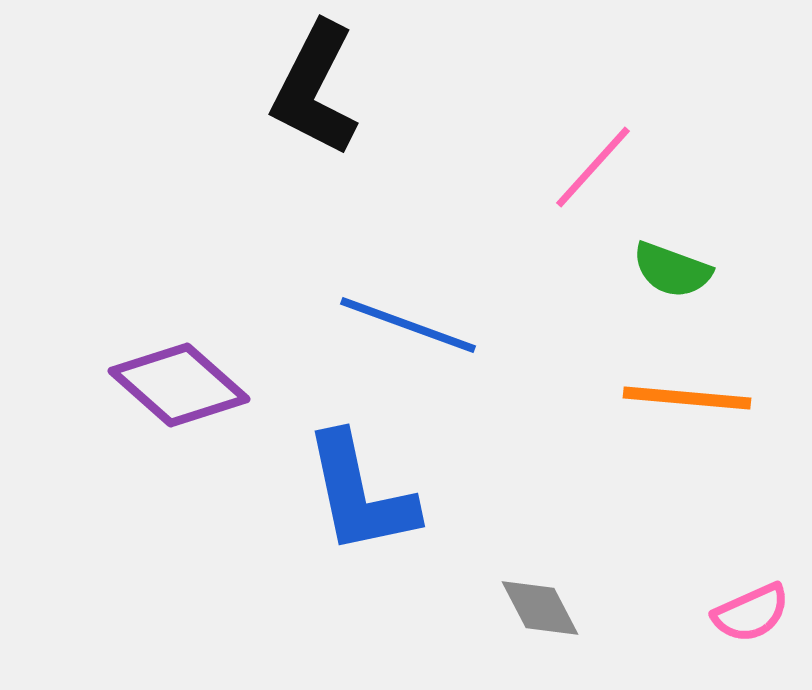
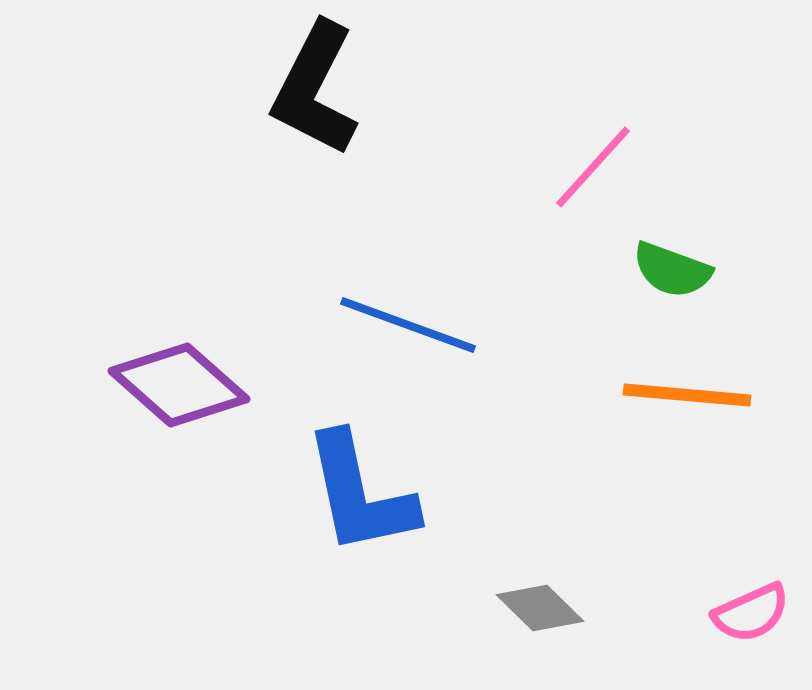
orange line: moved 3 px up
gray diamond: rotated 18 degrees counterclockwise
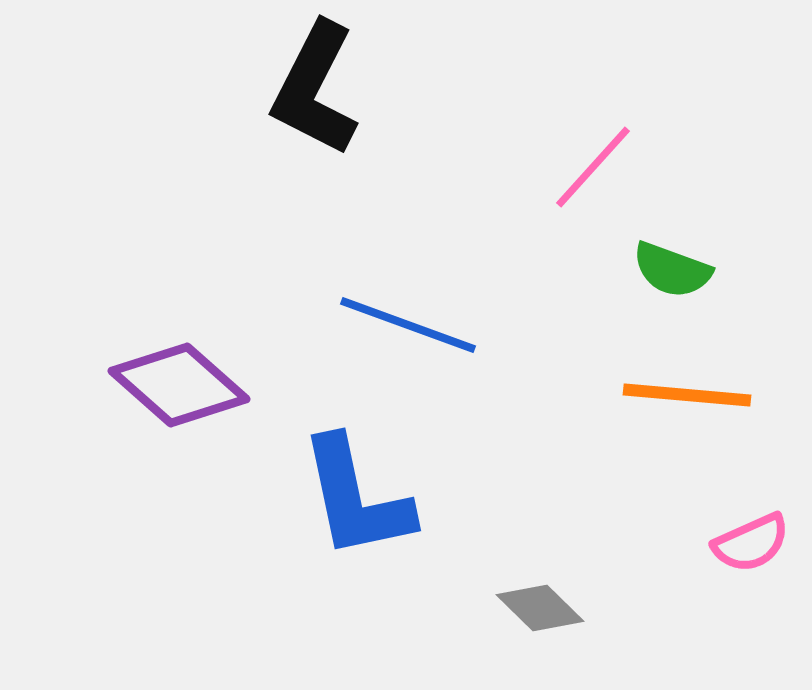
blue L-shape: moved 4 px left, 4 px down
pink semicircle: moved 70 px up
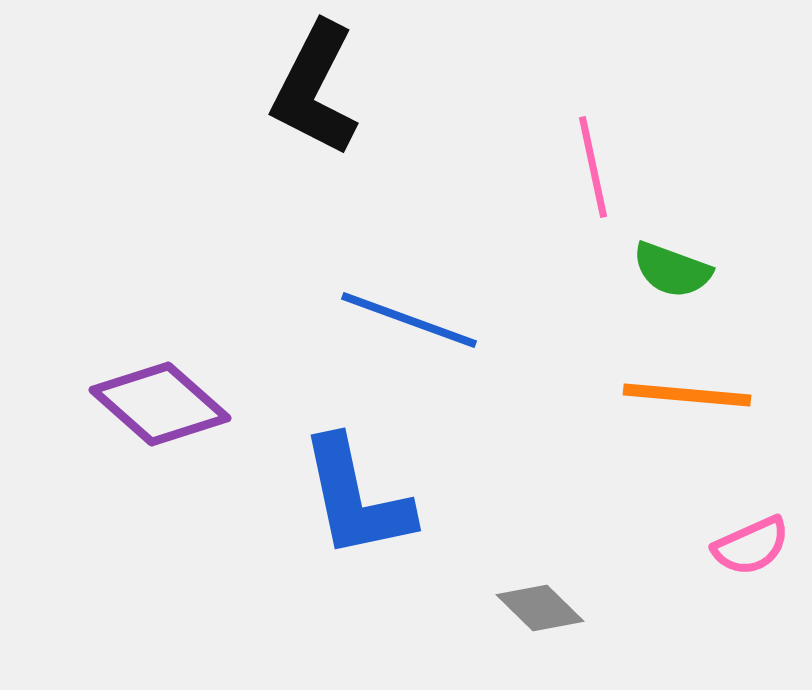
pink line: rotated 54 degrees counterclockwise
blue line: moved 1 px right, 5 px up
purple diamond: moved 19 px left, 19 px down
pink semicircle: moved 3 px down
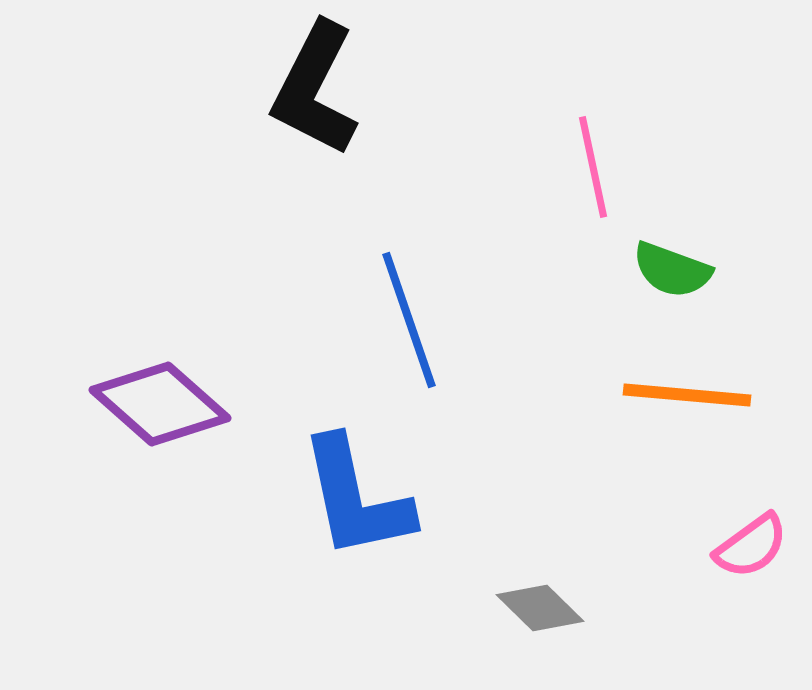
blue line: rotated 51 degrees clockwise
pink semicircle: rotated 12 degrees counterclockwise
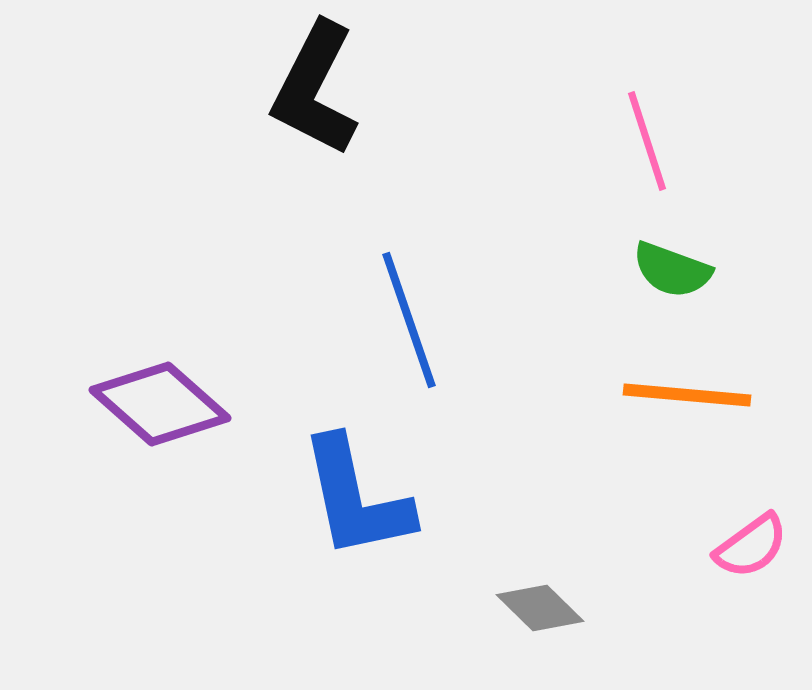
pink line: moved 54 px right, 26 px up; rotated 6 degrees counterclockwise
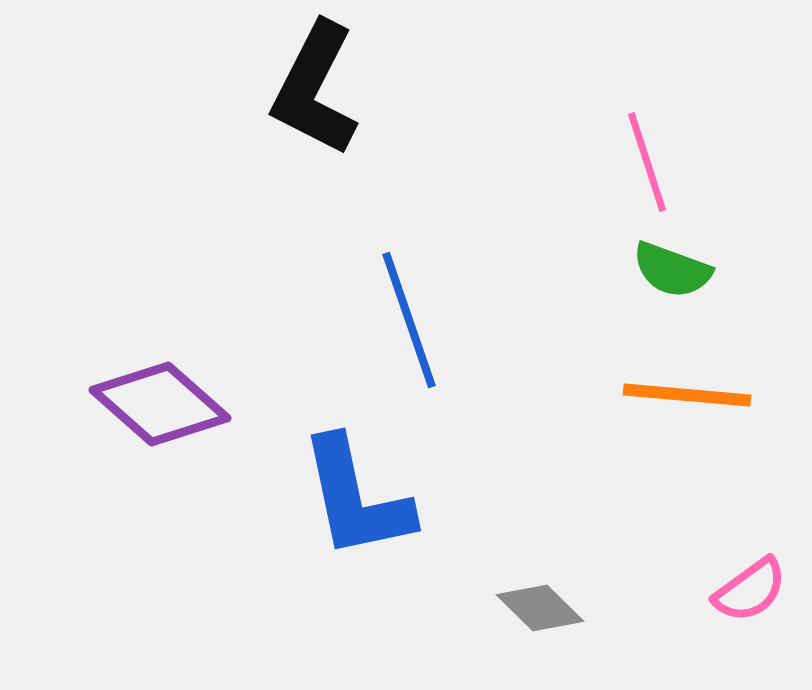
pink line: moved 21 px down
pink semicircle: moved 1 px left, 44 px down
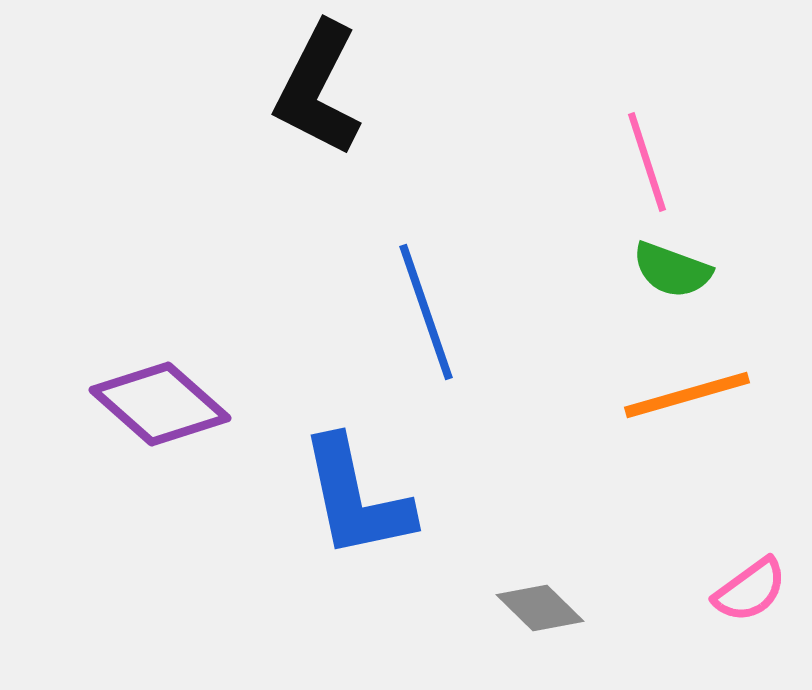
black L-shape: moved 3 px right
blue line: moved 17 px right, 8 px up
orange line: rotated 21 degrees counterclockwise
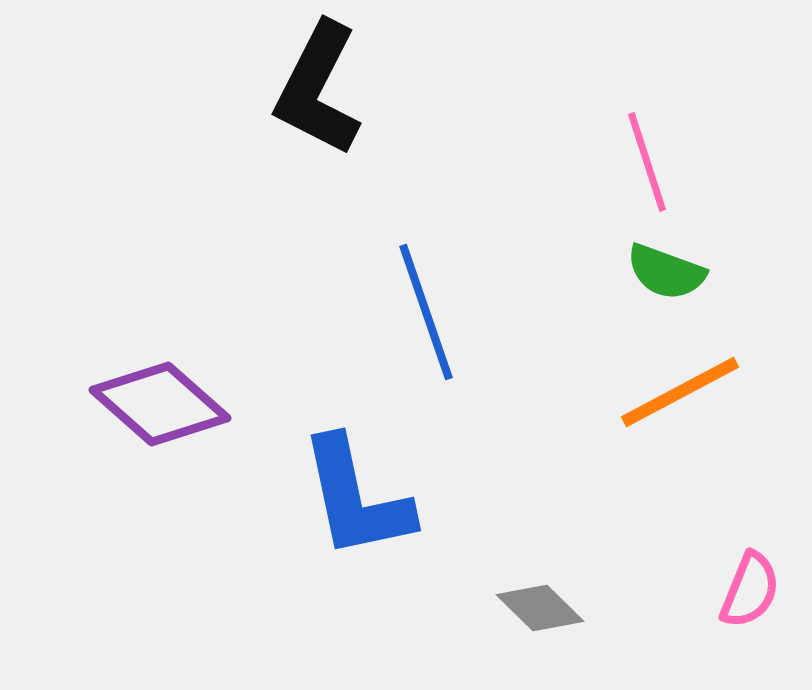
green semicircle: moved 6 px left, 2 px down
orange line: moved 7 px left, 3 px up; rotated 12 degrees counterclockwise
pink semicircle: rotated 32 degrees counterclockwise
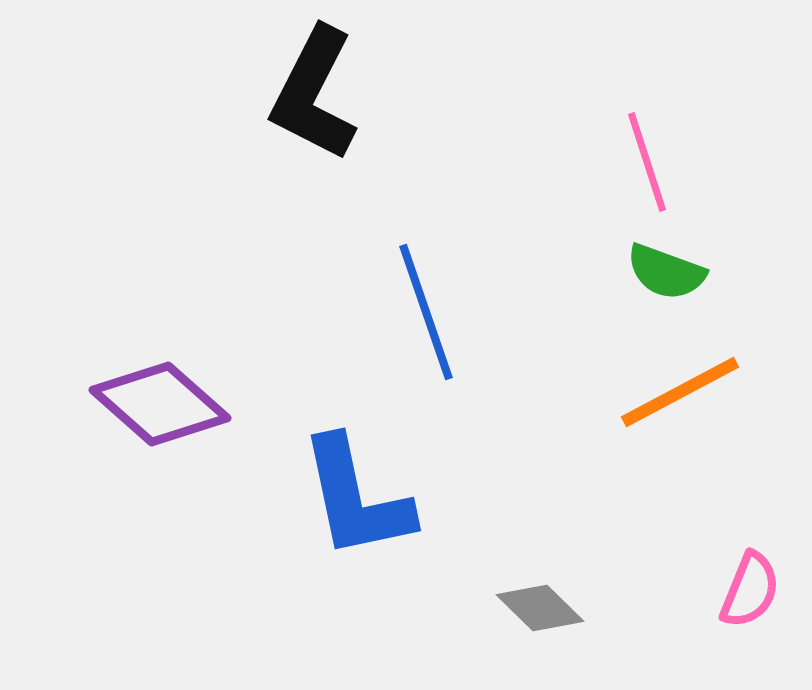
black L-shape: moved 4 px left, 5 px down
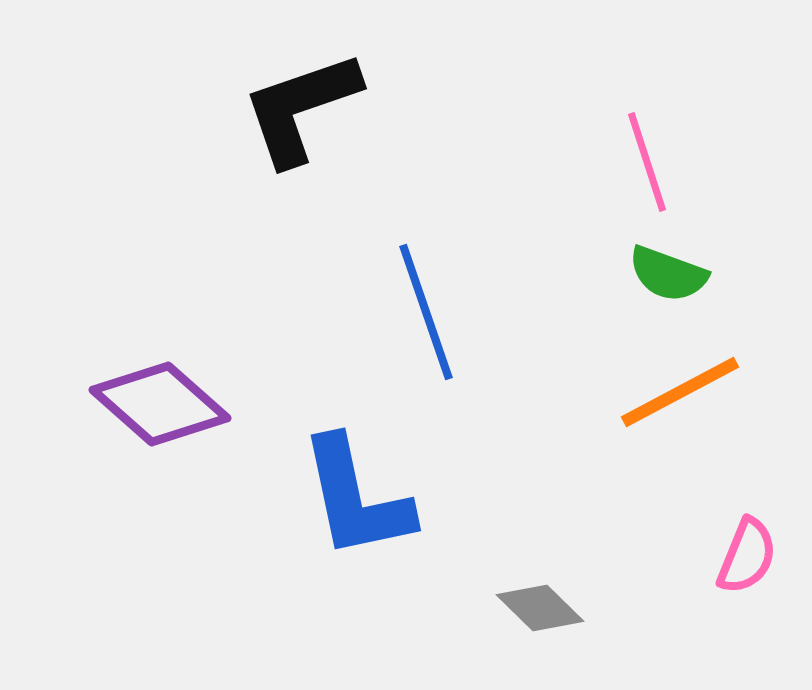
black L-shape: moved 13 px left, 14 px down; rotated 44 degrees clockwise
green semicircle: moved 2 px right, 2 px down
pink semicircle: moved 3 px left, 34 px up
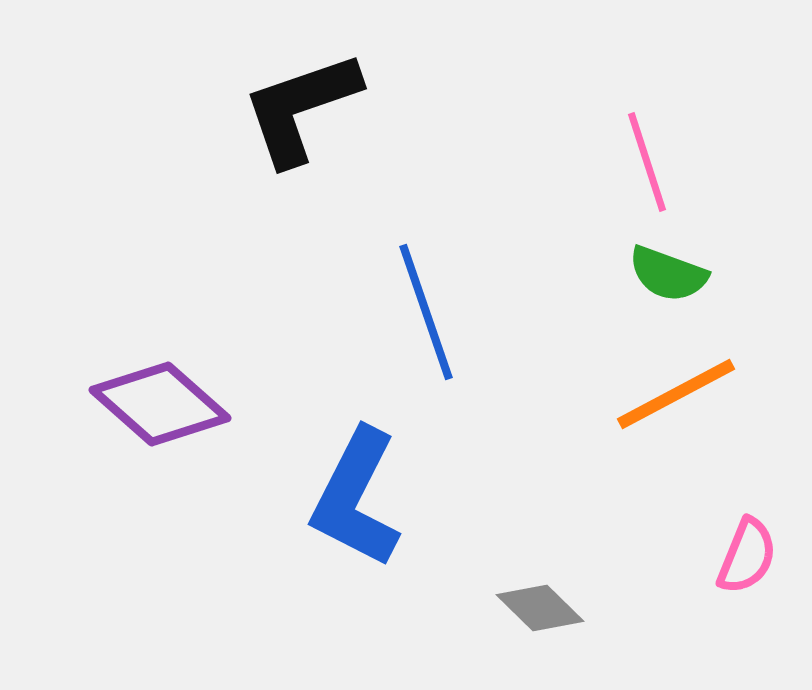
orange line: moved 4 px left, 2 px down
blue L-shape: rotated 39 degrees clockwise
